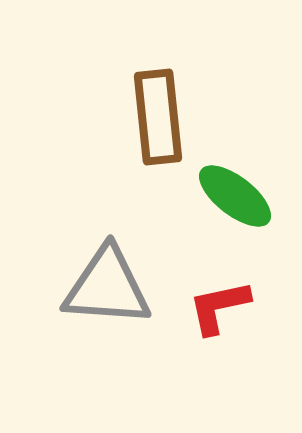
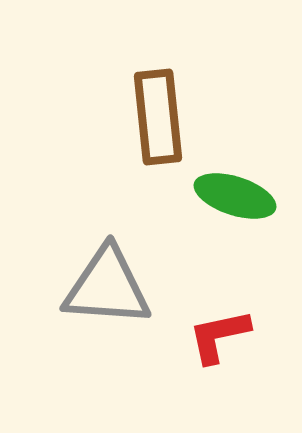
green ellipse: rotated 20 degrees counterclockwise
red L-shape: moved 29 px down
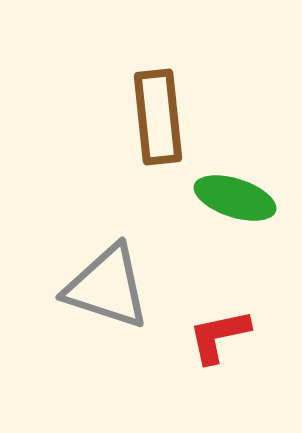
green ellipse: moved 2 px down
gray triangle: rotated 14 degrees clockwise
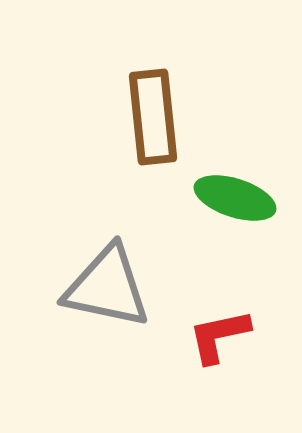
brown rectangle: moved 5 px left
gray triangle: rotated 6 degrees counterclockwise
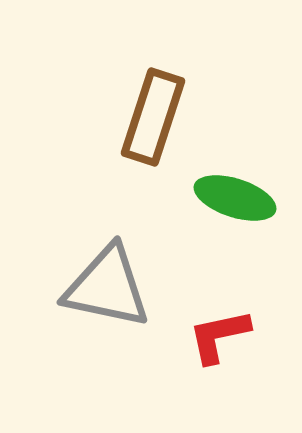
brown rectangle: rotated 24 degrees clockwise
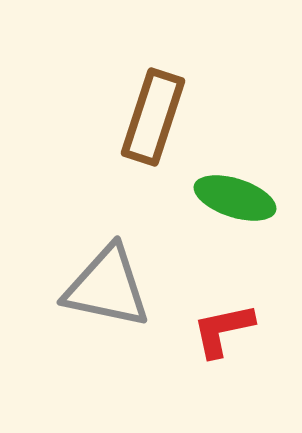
red L-shape: moved 4 px right, 6 px up
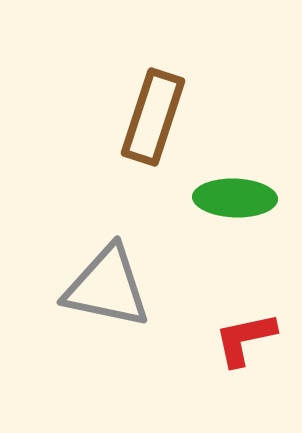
green ellipse: rotated 16 degrees counterclockwise
red L-shape: moved 22 px right, 9 px down
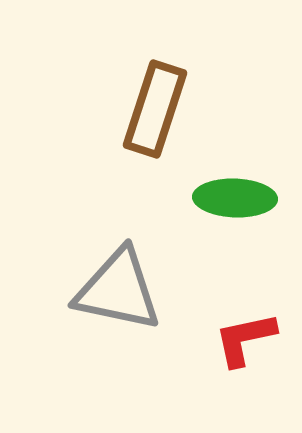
brown rectangle: moved 2 px right, 8 px up
gray triangle: moved 11 px right, 3 px down
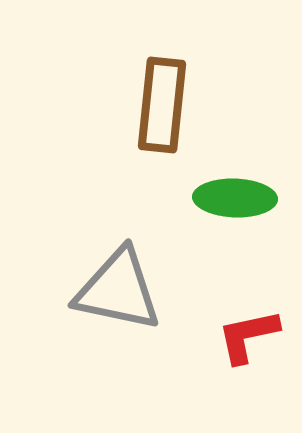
brown rectangle: moved 7 px right, 4 px up; rotated 12 degrees counterclockwise
red L-shape: moved 3 px right, 3 px up
